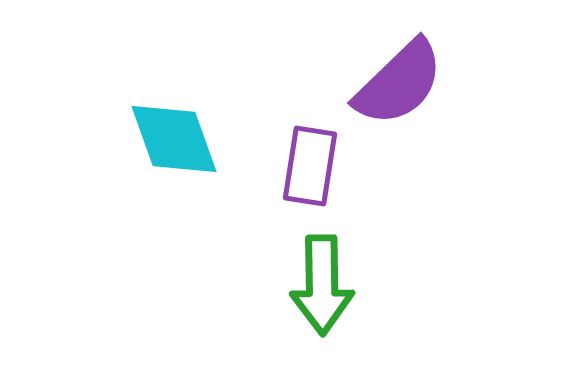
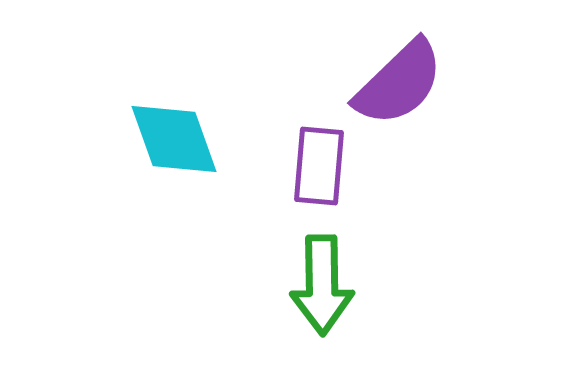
purple rectangle: moved 9 px right; rotated 4 degrees counterclockwise
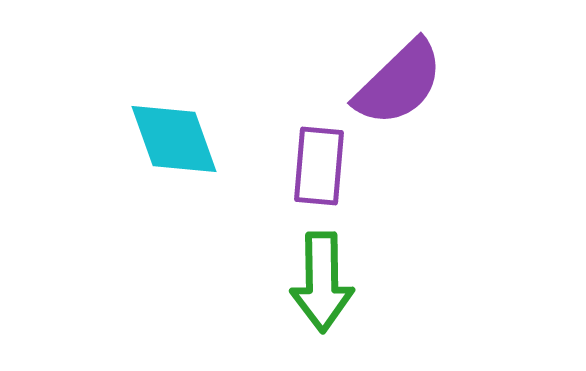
green arrow: moved 3 px up
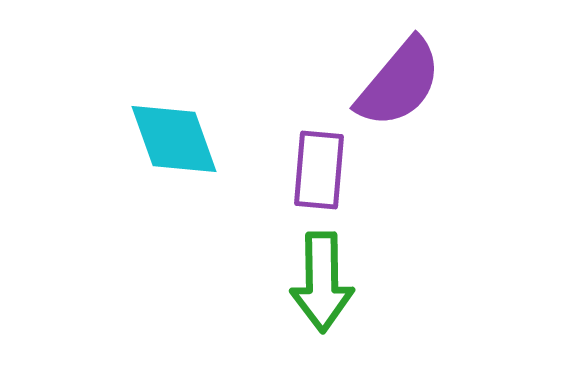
purple semicircle: rotated 6 degrees counterclockwise
purple rectangle: moved 4 px down
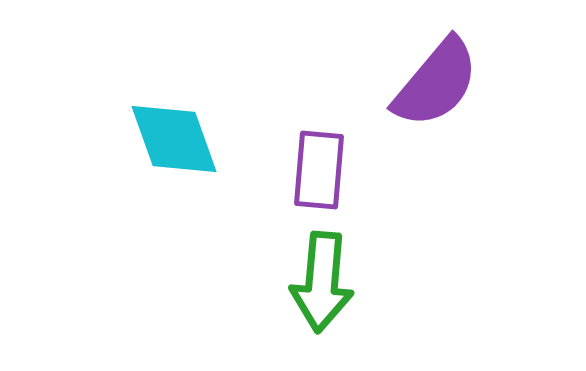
purple semicircle: moved 37 px right
green arrow: rotated 6 degrees clockwise
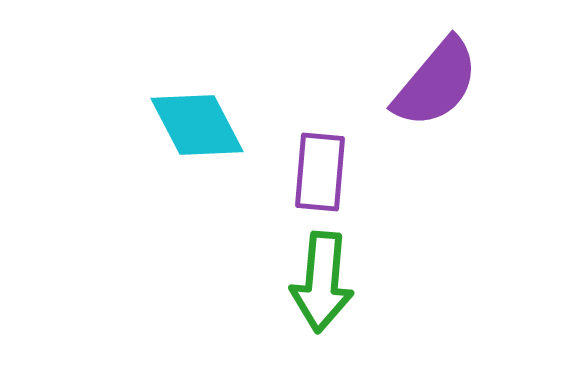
cyan diamond: moved 23 px right, 14 px up; rotated 8 degrees counterclockwise
purple rectangle: moved 1 px right, 2 px down
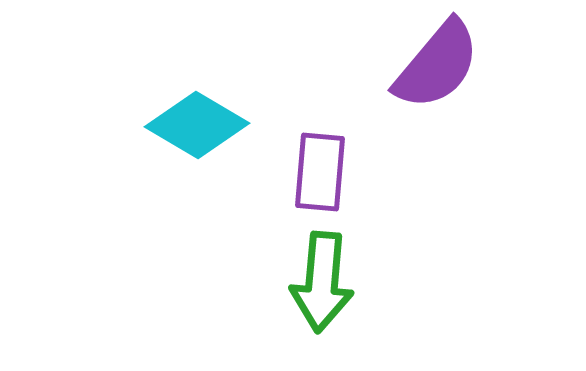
purple semicircle: moved 1 px right, 18 px up
cyan diamond: rotated 32 degrees counterclockwise
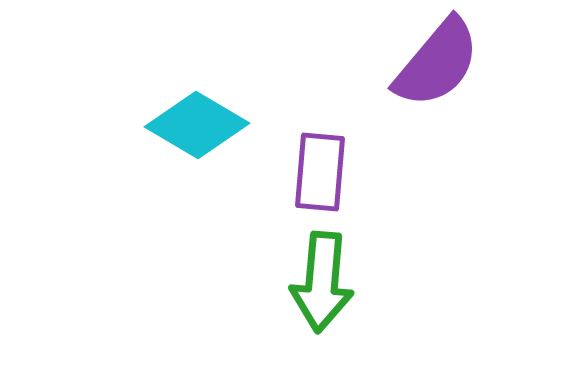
purple semicircle: moved 2 px up
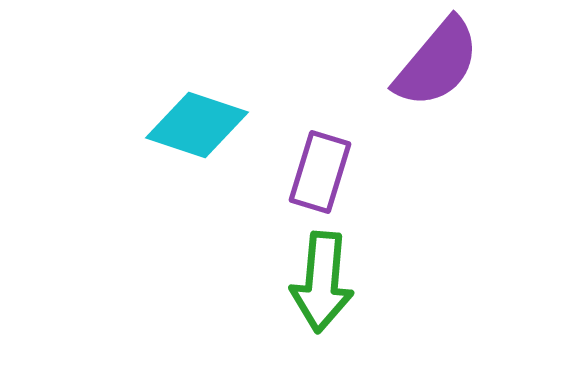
cyan diamond: rotated 12 degrees counterclockwise
purple rectangle: rotated 12 degrees clockwise
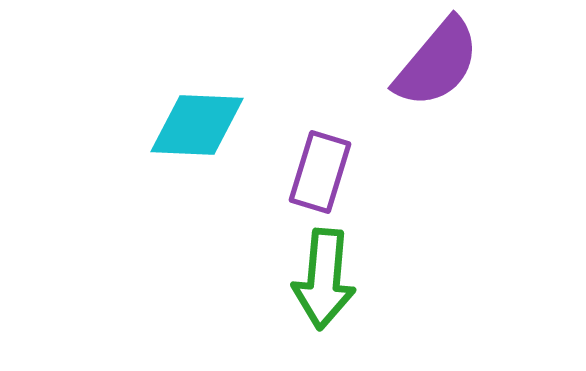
cyan diamond: rotated 16 degrees counterclockwise
green arrow: moved 2 px right, 3 px up
